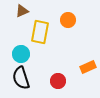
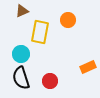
red circle: moved 8 px left
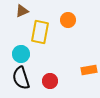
orange rectangle: moved 1 px right, 3 px down; rotated 14 degrees clockwise
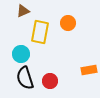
brown triangle: moved 1 px right
orange circle: moved 3 px down
black semicircle: moved 4 px right
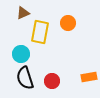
brown triangle: moved 2 px down
orange rectangle: moved 7 px down
red circle: moved 2 px right
